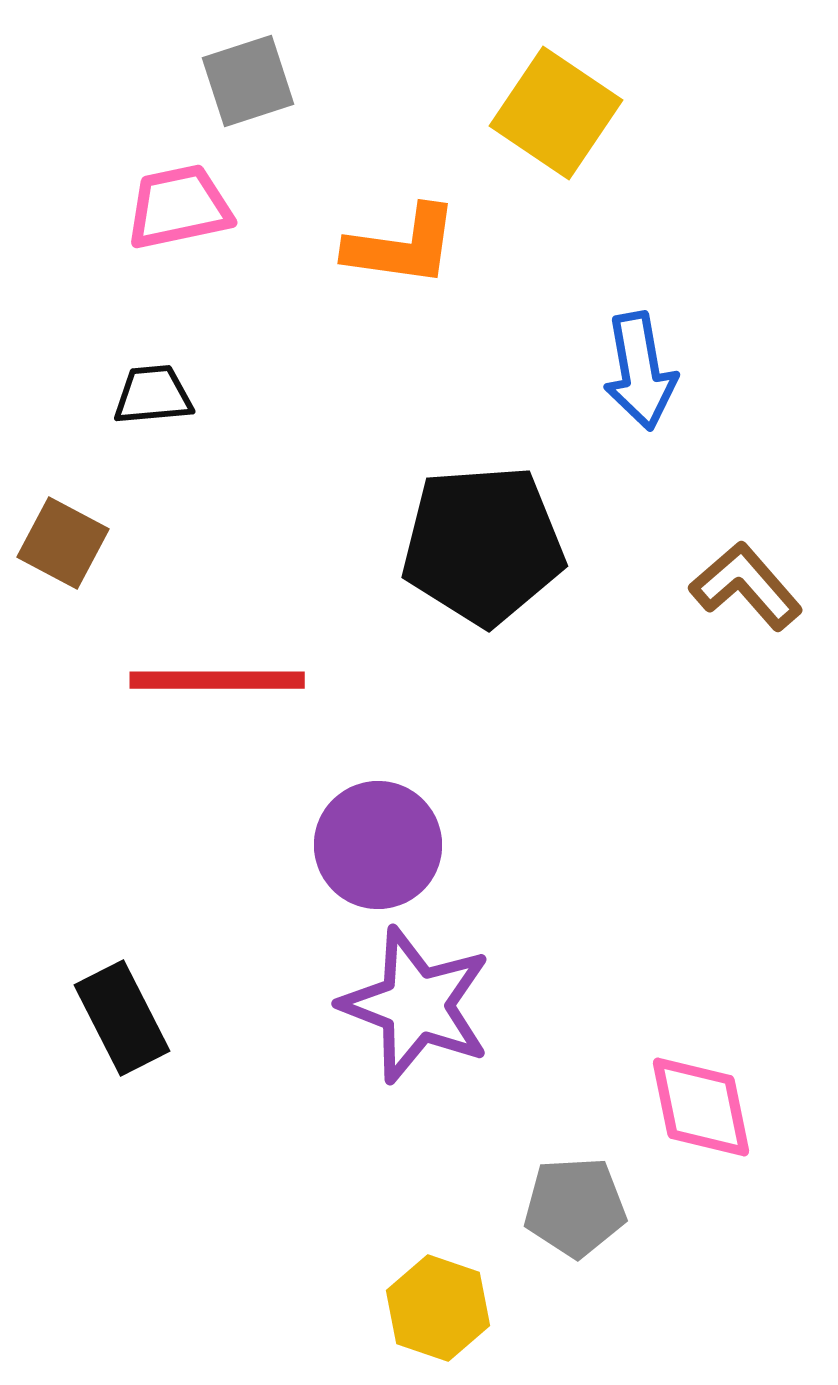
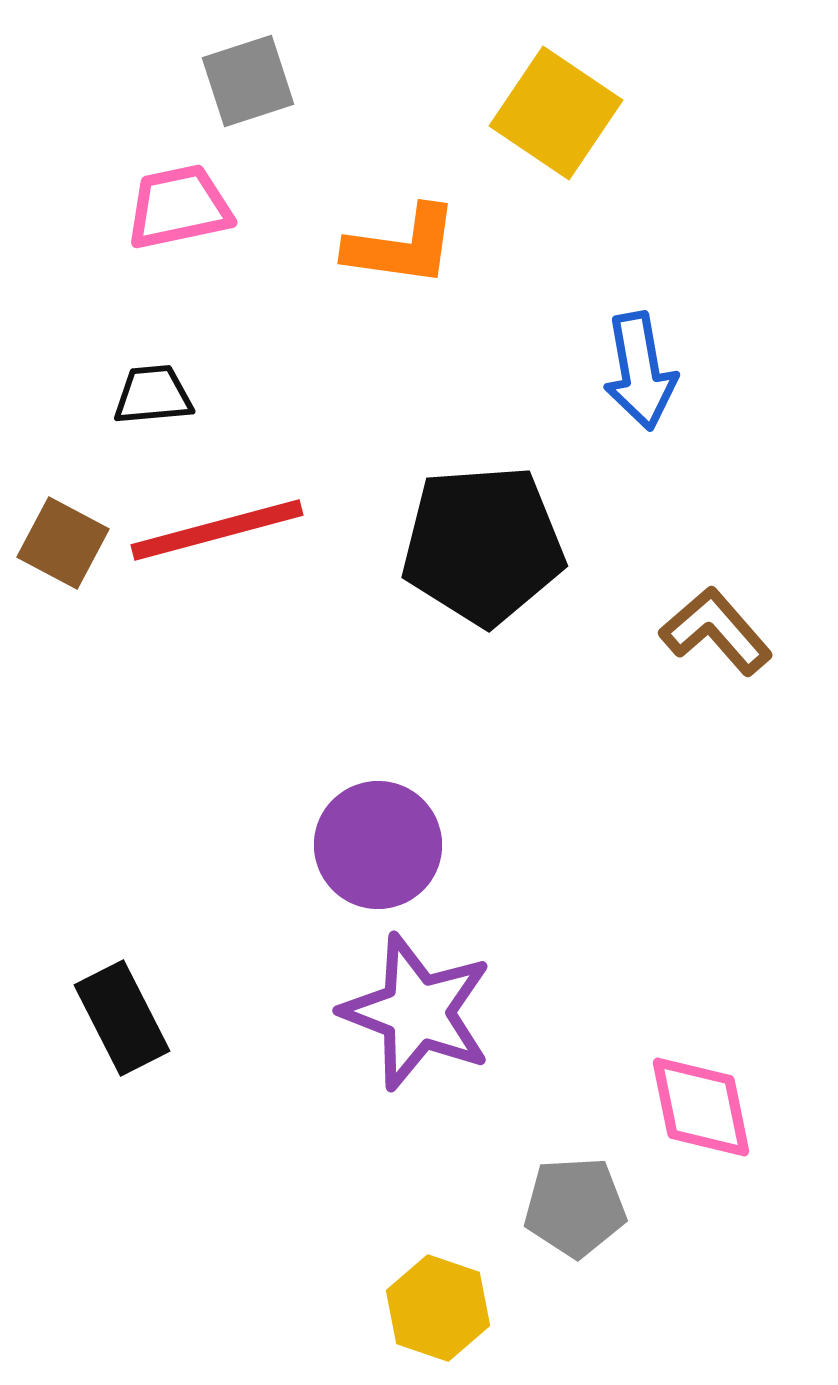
brown L-shape: moved 30 px left, 45 px down
red line: moved 150 px up; rotated 15 degrees counterclockwise
purple star: moved 1 px right, 7 px down
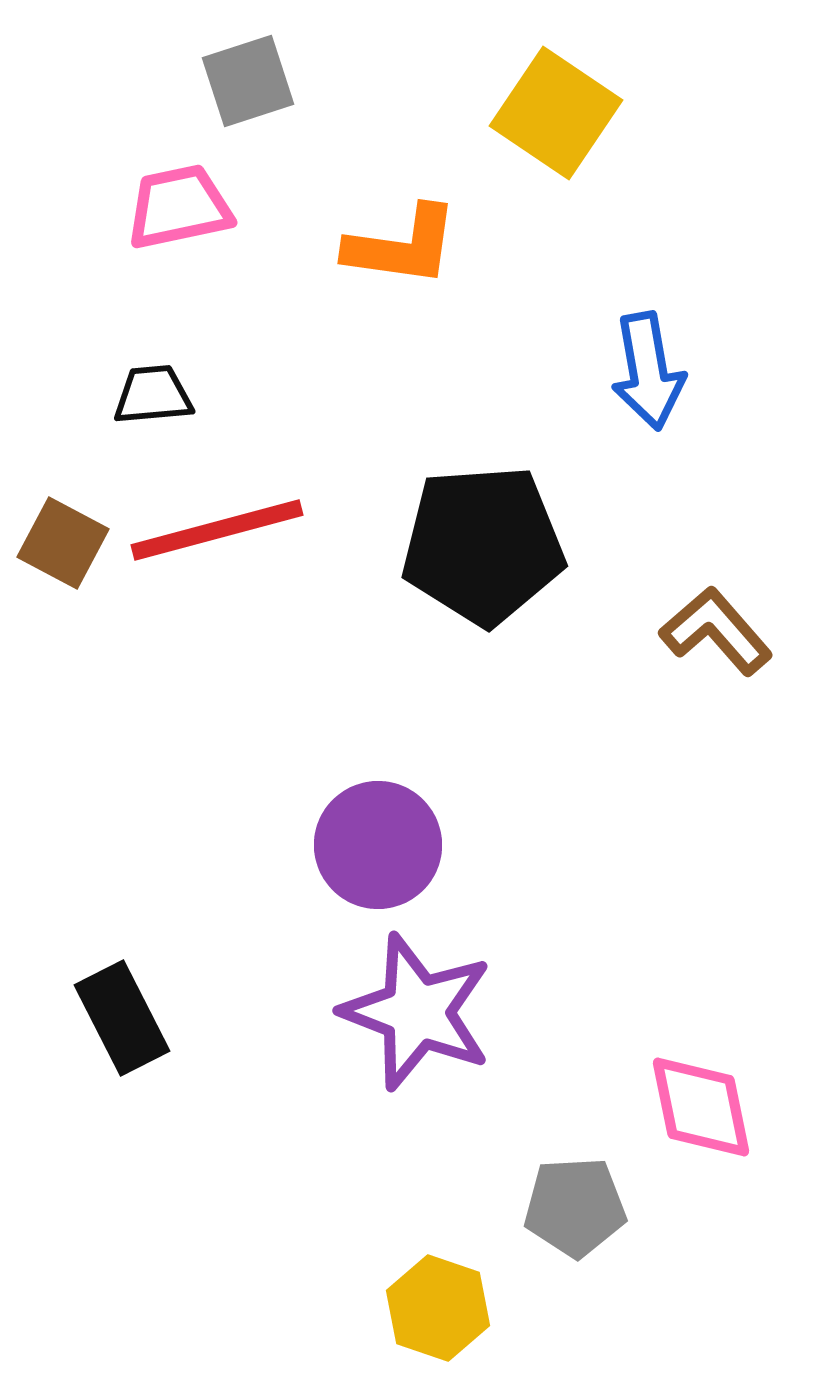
blue arrow: moved 8 px right
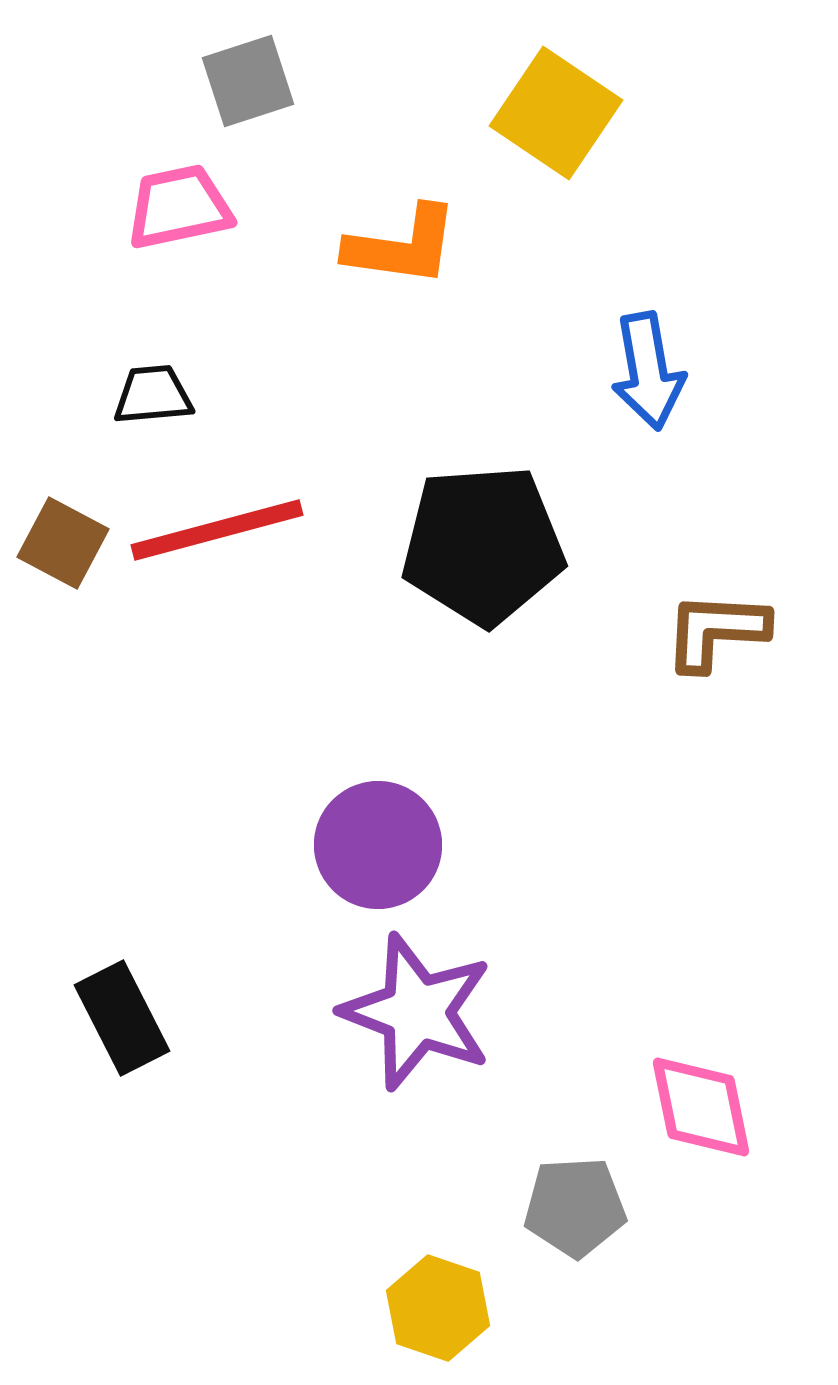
brown L-shape: rotated 46 degrees counterclockwise
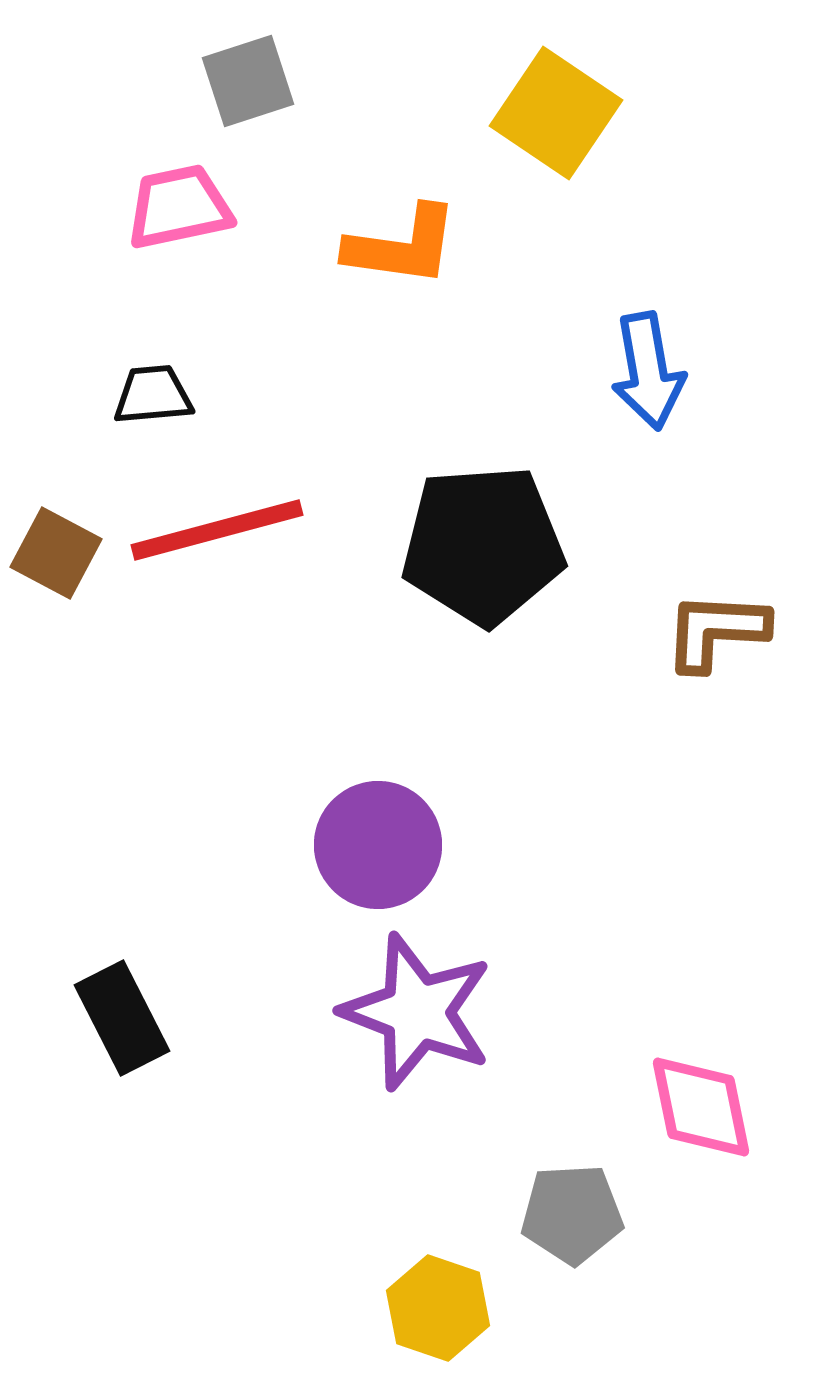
brown square: moved 7 px left, 10 px down
gray pentagon: moved 3 px left, 7 px down
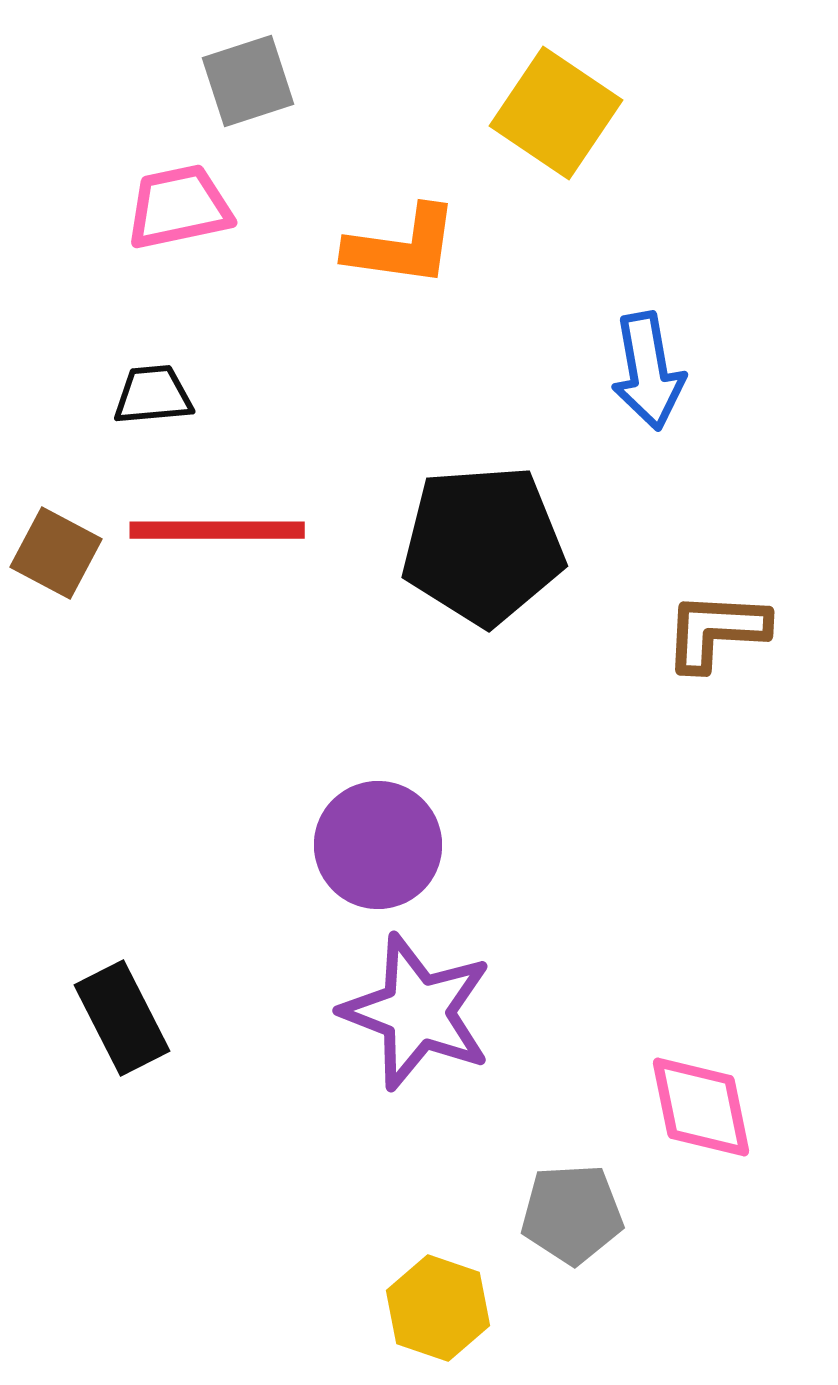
red line: rotated 15 degrees clockwise
